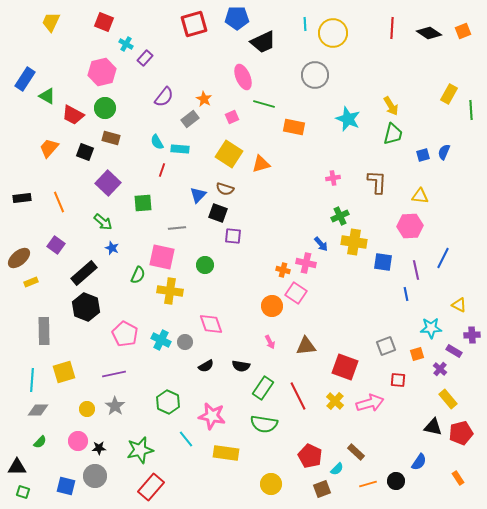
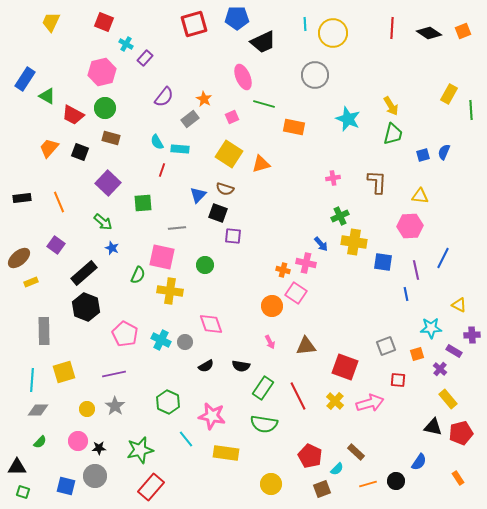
black square at (85, 152): moved 5 px left
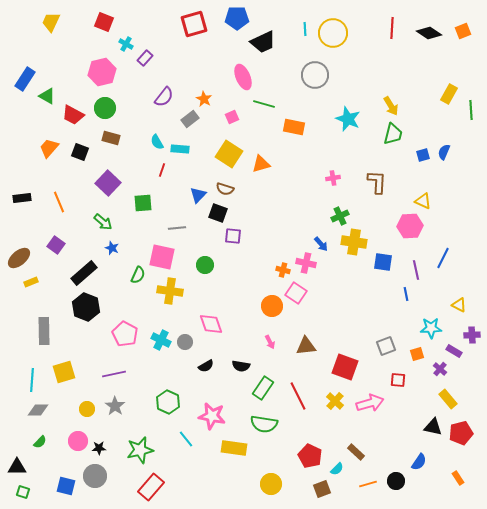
cyan line at (305, 24): moved 5 px down
yellow triangle at (420, 196): moved 3 px right, 5 px down; rotated 18 degrees clockwise
yellow rectangle at (226, 453): moved 8 px right, 5 px up
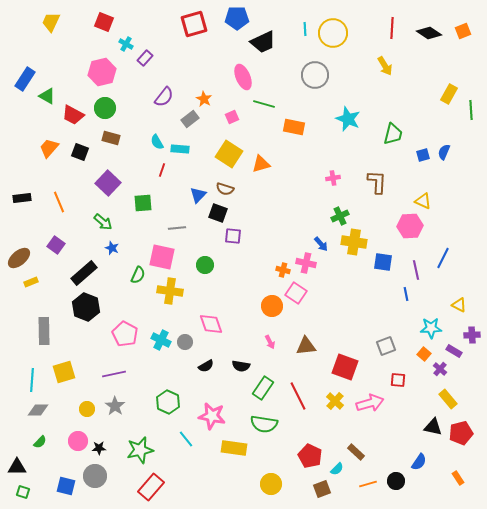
yellow arrow at (391, 106): moved 6 px left, 40 px up
orange square at (417, 354): moved 7 px right; rotated 32 degrees counterclockwise
